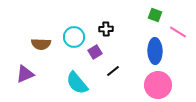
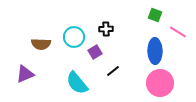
pink circle: moved 2 px right, 2 px up
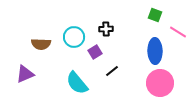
black line: moved 1 px left
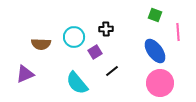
pink line: rotated 54 degrees clockwise
blue ellipse: rotated 35 degrees counterclockwise
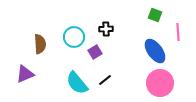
brown semicircle: moved 1 px left; rotated 96 degrees counterclockwise
black line: moved 7 px left, 9 px down
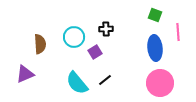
blue ellipse: moved 3 px up; rotated 30 degrees clockwise
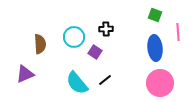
purple square: rotated 24 degrees counterclockwise
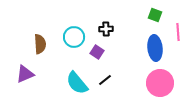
purple square: moved 2 px right
